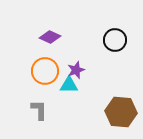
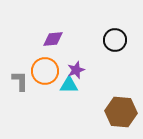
purple diamond: moved 3 px right, 2 px down; rotated 30 degrees counterclockwise
gray L-shape: moved 19 px left, 29 px up
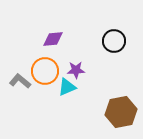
black circle: moved 1 px left, 1 px down
purple star: rotated 18 degrees clockwise
gray L-shape: rotated 50 degrees counterclockwise
cyan triangle: moved 2 px left, 2 px down; rotated 24 degrees counterclockwise
brown hexagon: rotated 16 degrees counterclockwise
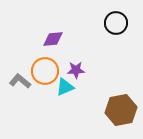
black circle: moved 2 px right, 18 px up
cyan triangle: moved 2 px left
brown hexagon: moved 2 px up
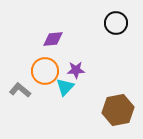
gray L-shape: moved 9 px down
cyan triangle: rotated 24 degrees counterclockwise
brown hexagon: moved 3 px left
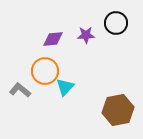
purple star: moved 10 px right, 35 px up
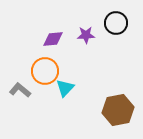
cyan triangle: moved 1 px down
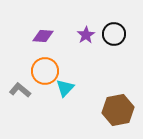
black circle: moved 2 px left, 11 px down
purple star: rotated 30 degrees counterclockwise
purple diamond: moved 10 px left, 3 px up; rotated 10 degrees clockwise
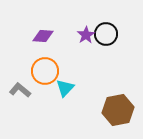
black circle: moved 8 px left
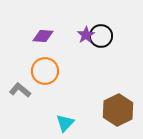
black circle: moved 5 px left, 2 px down
cyan triangle: moved 35 px down
brown hexagon: rotated 16 degrees counterclockwise
